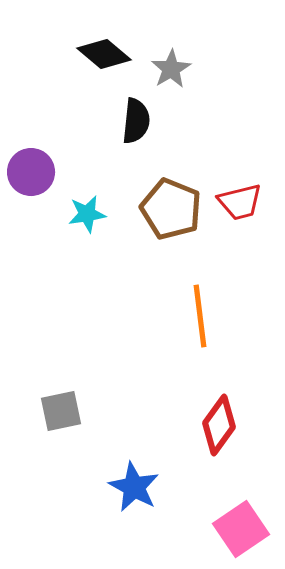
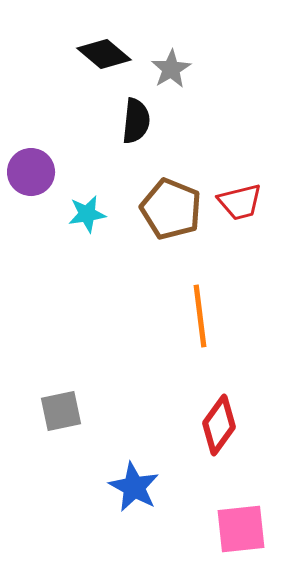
pink square: rotated 28 degrees clockwise
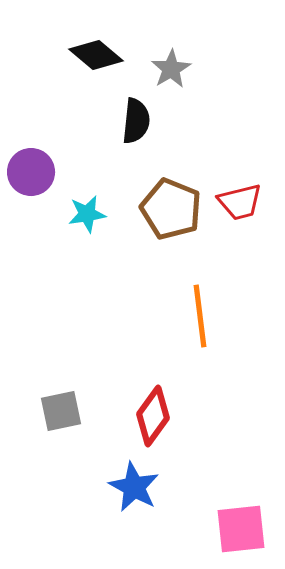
black diamond: moved 8 px left, 1 px down
red diamond: moved 66 px left, 9 px up
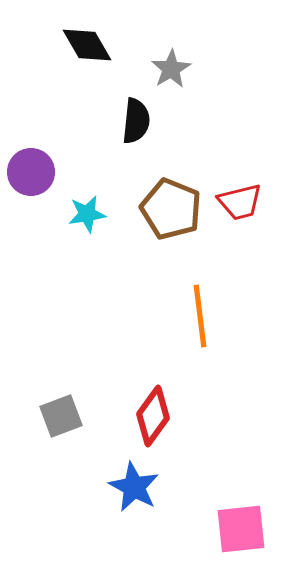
black diamond: moved 9 px left, 10 px up; rotated 20 degrees clockwise
gray square: moved 5 px down; rotated 9 degrees counterclockwise
